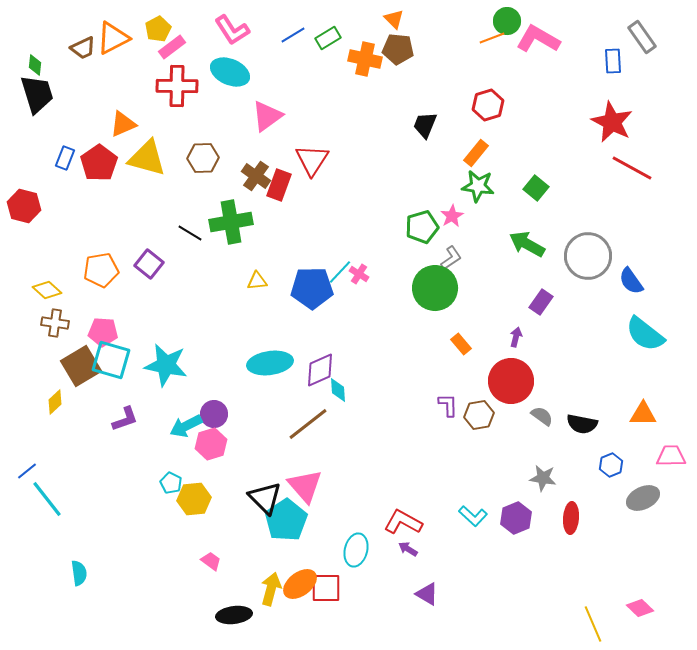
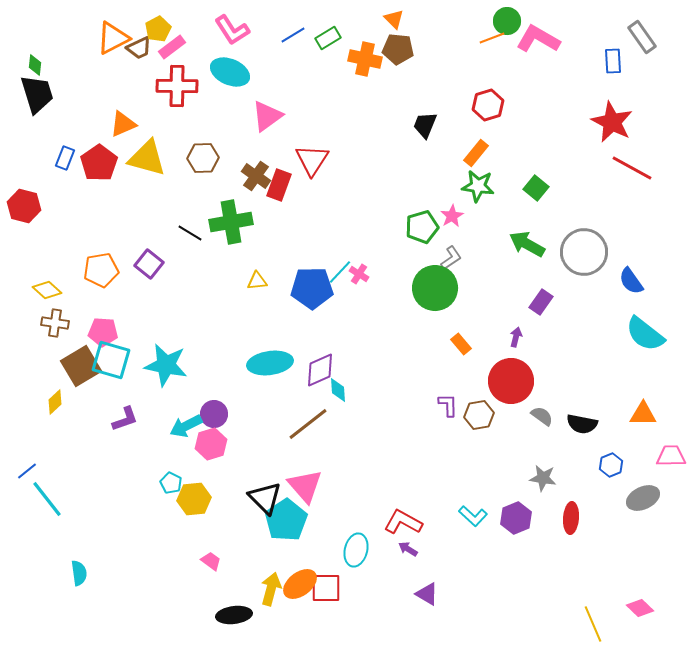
brown trapezoid at (83, 48): moved 56 px right
gray circle at (588, 256): moved 4 px left, 4 px up
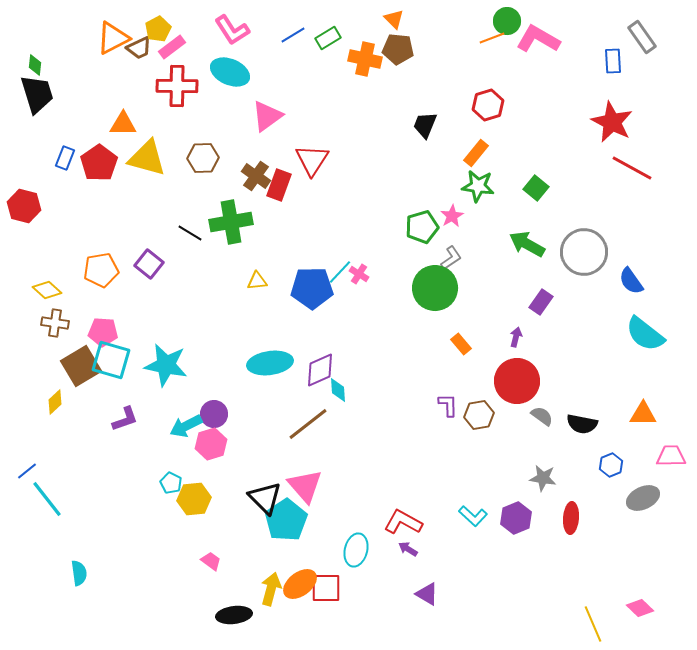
orange triangle at (123, 124): rotated 24 degrees clockwise
red circle at (511, 381): moved 6 px right
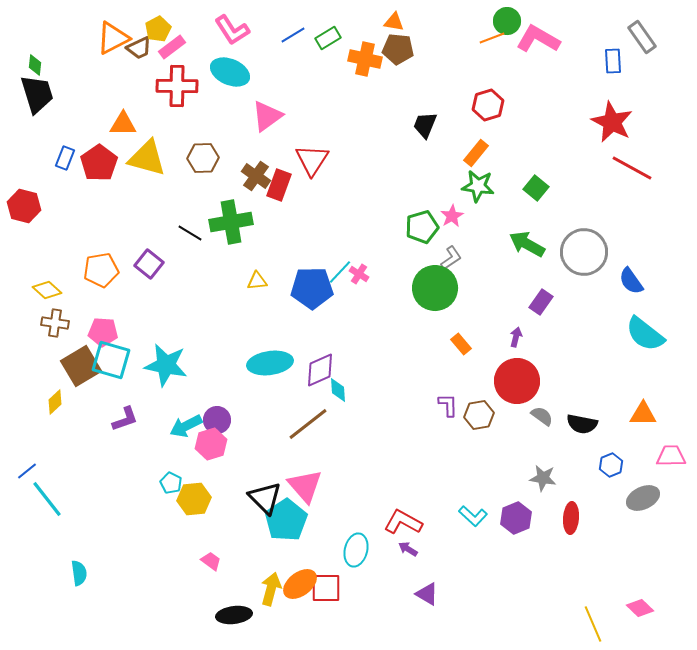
orange triangle at (394, 19): moved 3 px down; rotated 35 degrees counterclockwise
purple circle at (214, 414): moved 3 px right, 6 px down
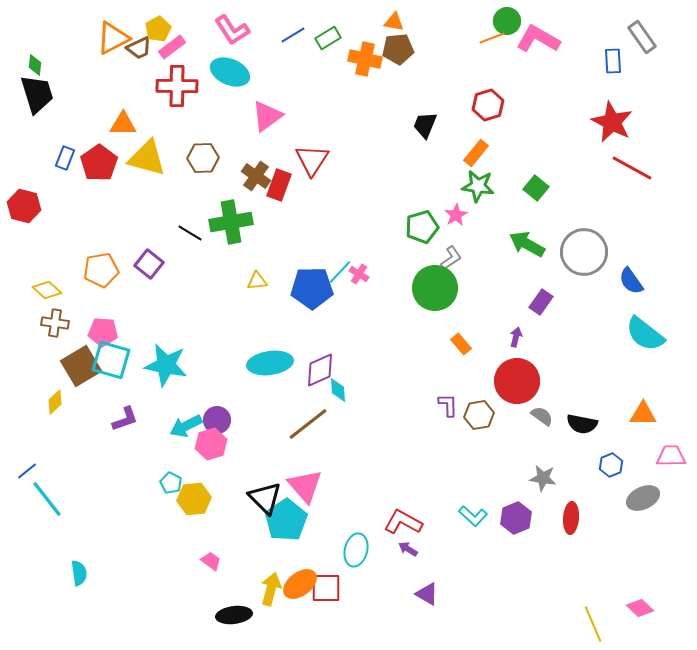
brown pentagon at (398, 49): rotated 12 degrees counterclockwise
pink star at (452, 216): moved 4 px right, 1 px up
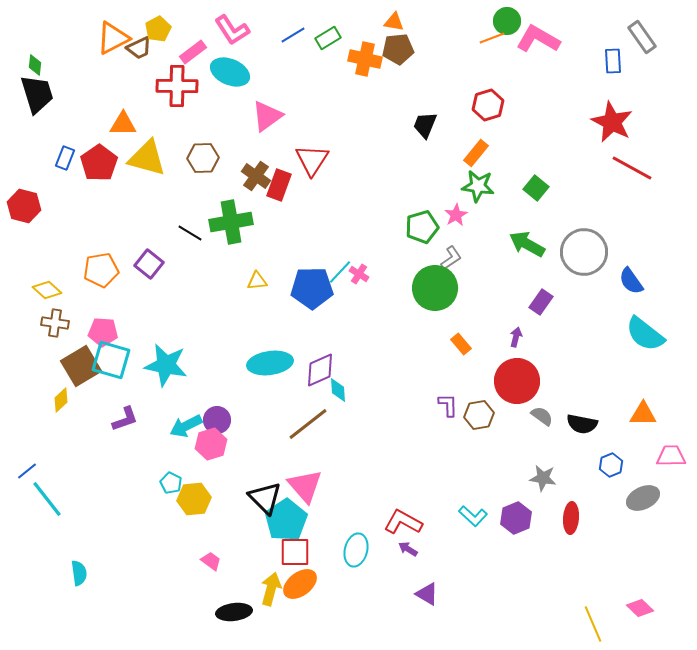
pink rectangle at (172, 47): moved 21 px right, 5 px down
yellow diamond at (55, 402): moved 6 px right, 2 px up
red square at (326, 588): moved 31 px left, 36 px up
black ellipse at (234, 615): moved 3 px up
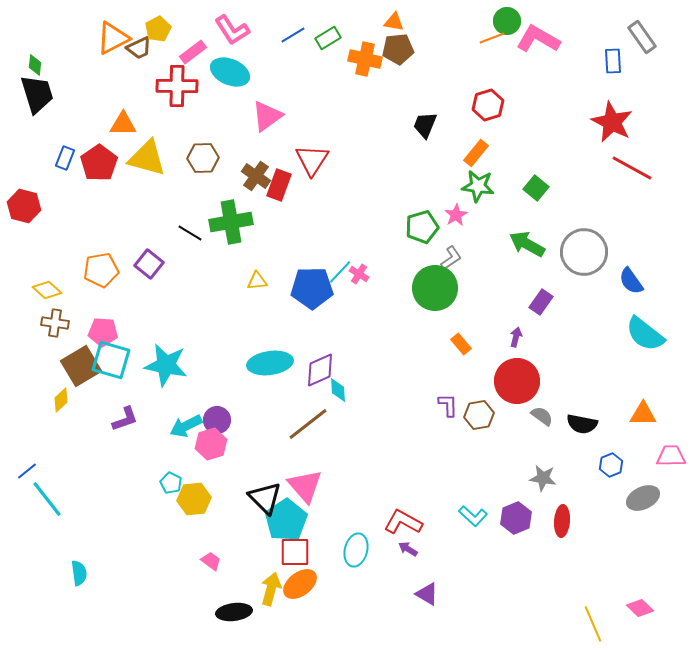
red ellipse at (571, 518): moved 9 px left, 3 px down
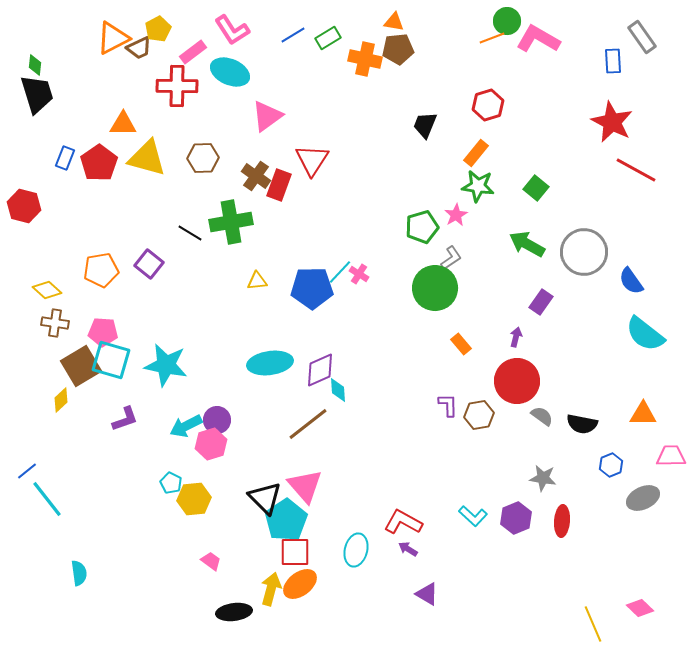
red line at (632, 168): moved 4 px right, 2 px down
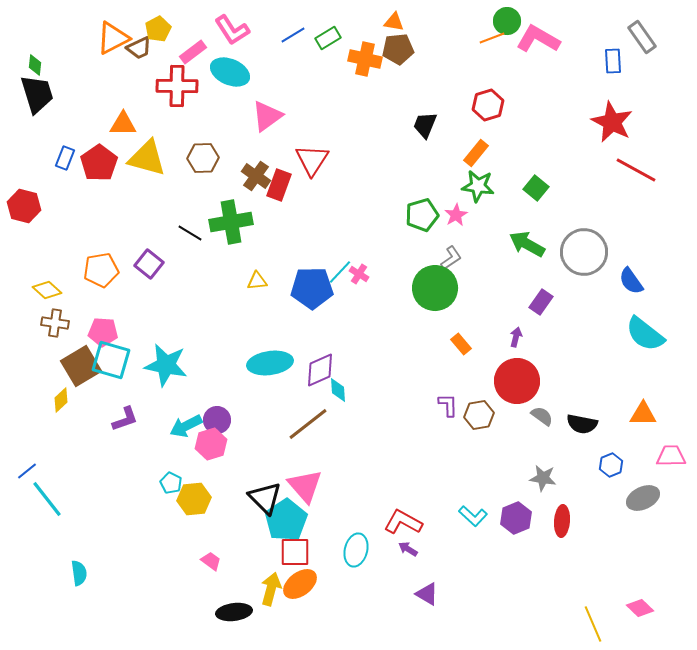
green pentagon at (422, 227): moved 12 px up
